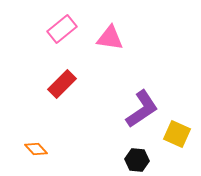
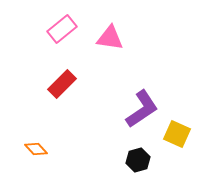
black hexagon: moved 1 px right; rotated 20 degrees counterclockwise
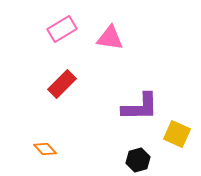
pink rectangle: rotated 8 degrees clockwise
purple L-shape: moved 2 px left, 2 px up; rotated 33 degrees clockwise
orange diamond: moved 9 px right
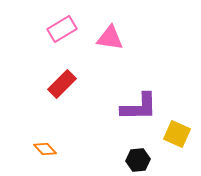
purple L-shape: moved 1 px left
black hexagon: rotated 10 degrees clockwise
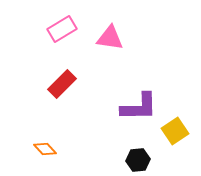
yellow square: moved 2 px left, 3 px up; rotated 32 degrees clockwise
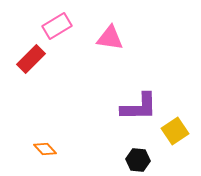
pink rectangle: moved 5 px left, 3 px up
red rectangle: moved 31 px left, 25 px up
black hexagon: rotated 10 degrees clockwise
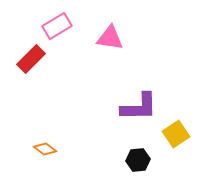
yellow square: moved 1 px right, 3 px down
orange diamond: rotated 10 degrees counterclockwise
black hexagon: rotated 10 degrees counterclockwise
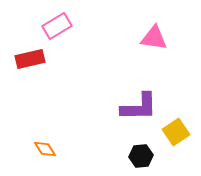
pink triangle: moved 44 px right
red rectangle: moved 1 px left; rotated 32 degrees clockwise
yellow square: moved 2 px up
orange diamond: rotated 20 degrees clockwise
black hexagon: moved 3 px right, 4 px up
